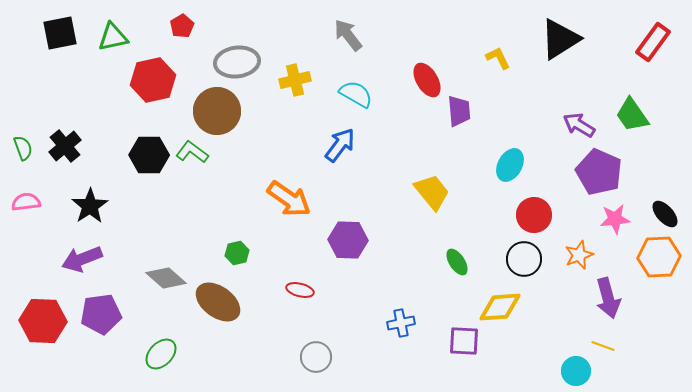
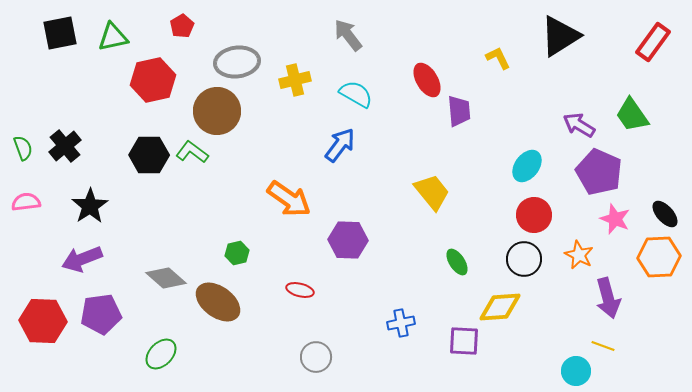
black triangle at (560, 39): moved 3 px up
cyan ellipse at (510, 165): moved 17 px right, 1 px down; rotated 8 degrees clockwise
pink star at (615, 219): rotated 28 degrees clockwise
orange star at (579, 255): rotated 24 degrees counterclockwise
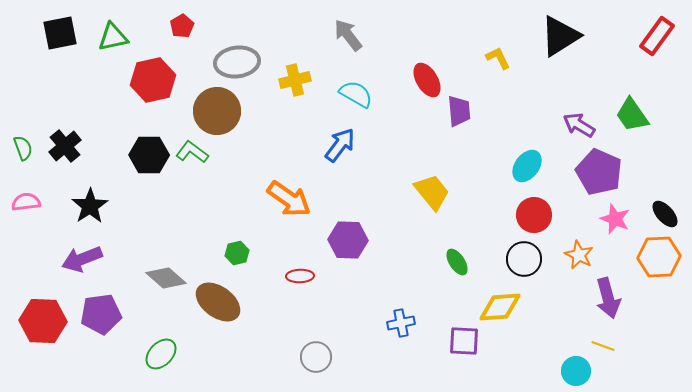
red rectangle at (653, 42): moved 4 px right, 6 px up
red ellipse at (300, 290): moved 14 px up; rotated 16 degrees counterclockwise
